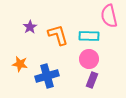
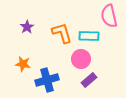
purple star: moved 3 px left
orange L-shape: moved 4 px right, 2 px up
pink circle: moved 8 px left
orange star: moved 3 px right
blue cross: moved 4 px down
purple rectangle: moved 3 px left; rotated 28 degrees clockwise
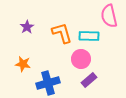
blue cross: moved 1 px right, 3 px down
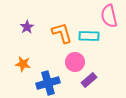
pink circle: moved 6 px left, 3 px down
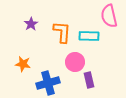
purple star: moved 4 px right, 3 px up
orange L-shape: moved 1 px up; rotated 20 degrees clockwise
purple rectangle: rotated 63 degrees counterclockwise
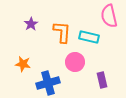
cyan rectangle: moved 1 px down; rotated 12 degrees clockwise
purple rectangle: moved 13 px right
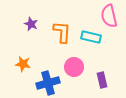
purple star: rotated 16 degrees counterclockwise
cyan rectangle: moved 2 px right
pink circle: moved 1 px left, 5 px down
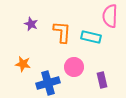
pink semicircle: moved 1 px right; rotated 15 degrees clockwise
